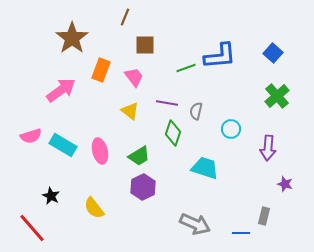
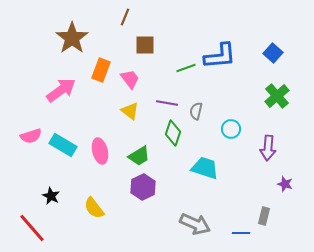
pink trapezoid: moved 4 px left, 2 px down
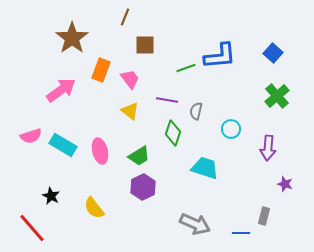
purple line: moved 3 px up
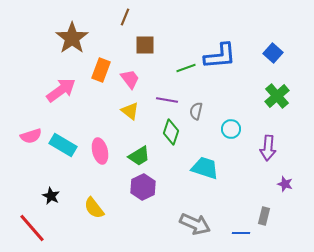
green diamond: moved 2 px left, 1 px up
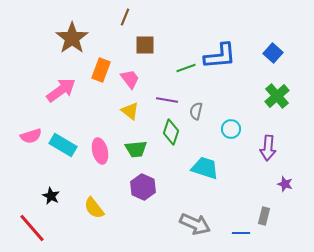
green trapezoid: moved 3 px left, 7 px up; rotated 25 degrees clockwise
purple hexagon: rotated 10 degrees counterclockwise
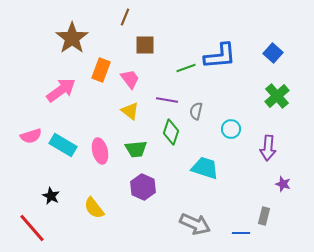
purple star: moved 2 px left
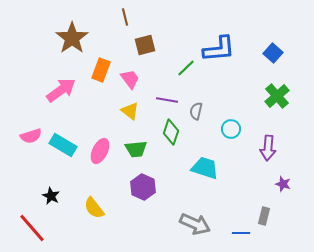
brown line: rotated 36 degrees counterclockwise
brown square: rotated 15 degrees counterclockwise
blue L-shape: moved 1 px left, 7 px up
green line: rotated 24 degrees counterclockwise
pink ellipse: rotated 40 degrees clockwise
